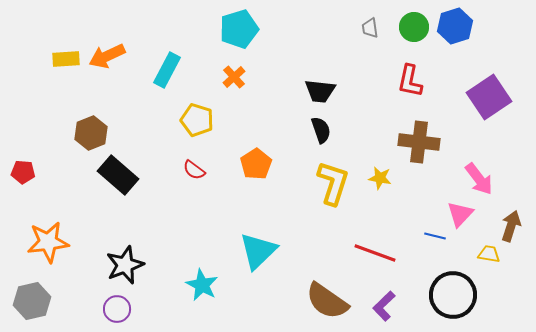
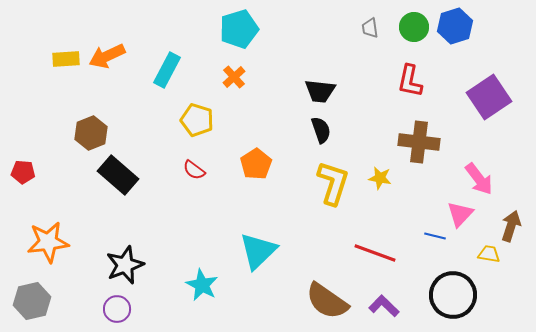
purple L-shape: rotated 88 degrees clockwise
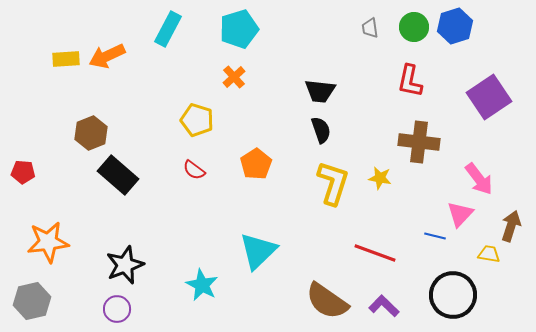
cyan rectangle: moved 1 px right, 41 px up
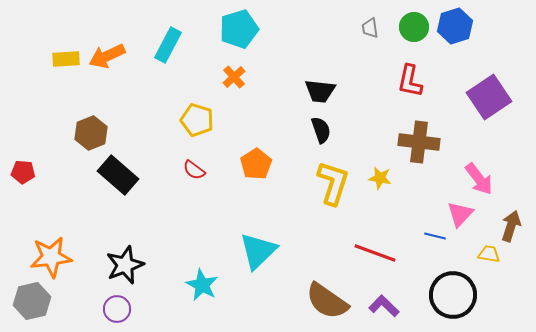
cyan rectangle: moved 16 px down
orange star: moved 3 px right, 15 px down
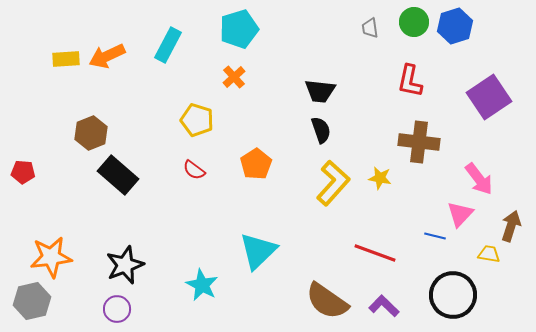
green circle: moved 5 px up
yellow L-shape: rotated 24 degrees clockwise
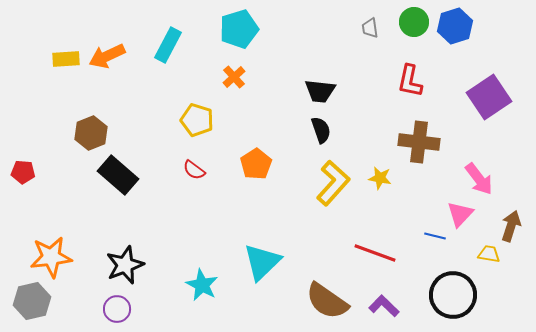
cyan triangle: moved 4 px right, 11 px down
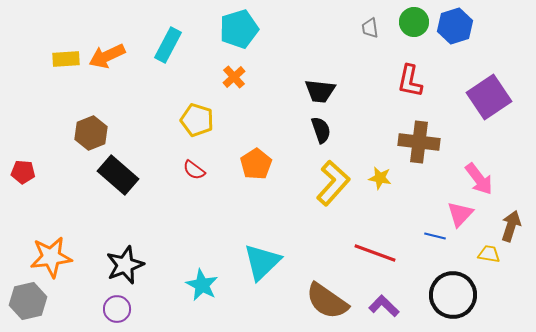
gray hexagon: moved 4 px left
